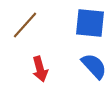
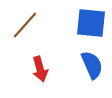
blue square: moved 1 px right
blue semicircle: moved 2 px left, 1 px up; rotated 20 degrees clockwise
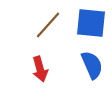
brown line: moved 23 px right
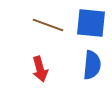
brown line: rotated 68 degrees clockwise
blue semicircle: rotated 28 degrees clockwise
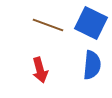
blue square: rotated 20 degrees clockwise
red arrow: moved 1 px down
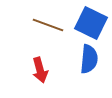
blue semicircle: moved 3 px left, 6 px up
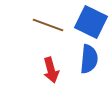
blue square: moved 1 px up
red arrow: moved 11 px right
